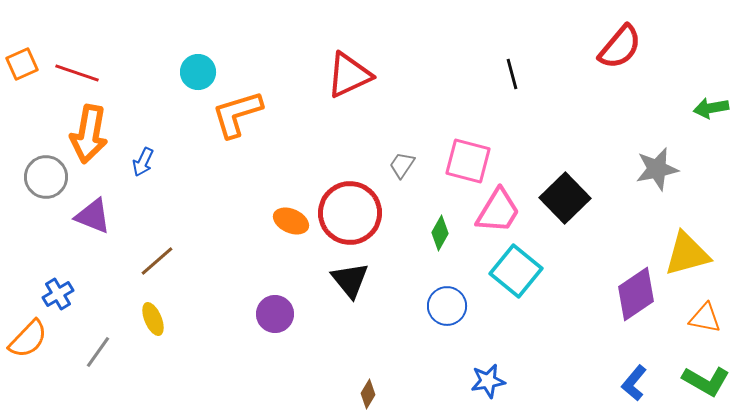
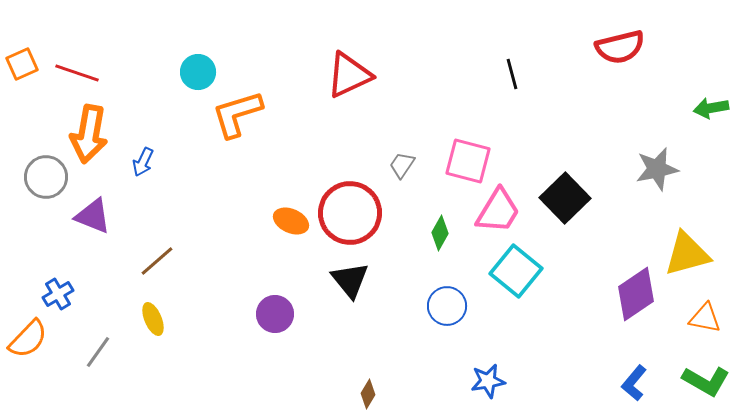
red semicircle: rotated 36 degrees clockwise
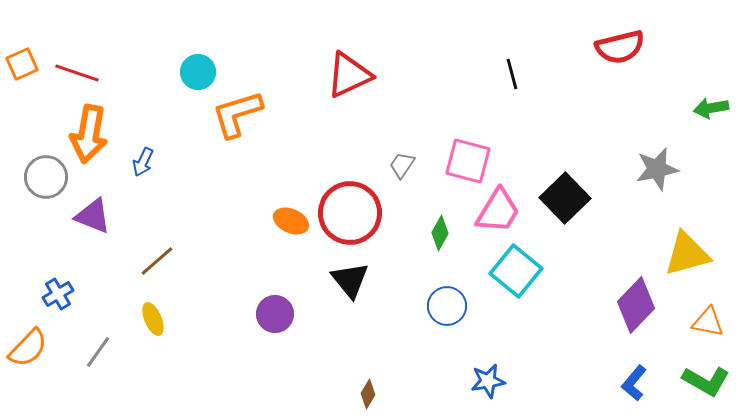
purple diamond: moved 11 px down; rotated 12 degrees counterclockwise
orange triangle: moved 3 px right, 4 px down
orange semicircle: moved 9 px down
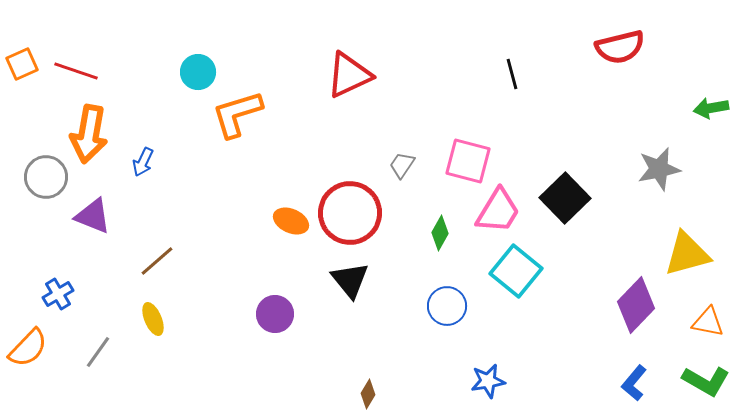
red line: moved 1 px left, 2 px up
gray star: moved 2 px right
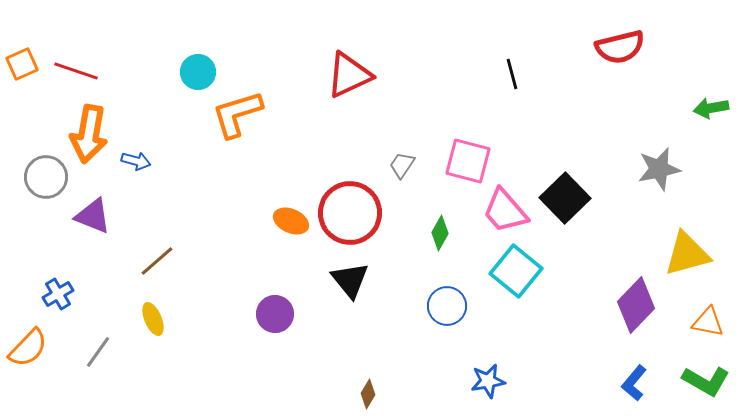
blue arrow: moved 7 px left, 1 px up; rotated 100 degrees counterclockwise
pink trapezoid: moved 7 px right; rotated 108 degrees clockwise
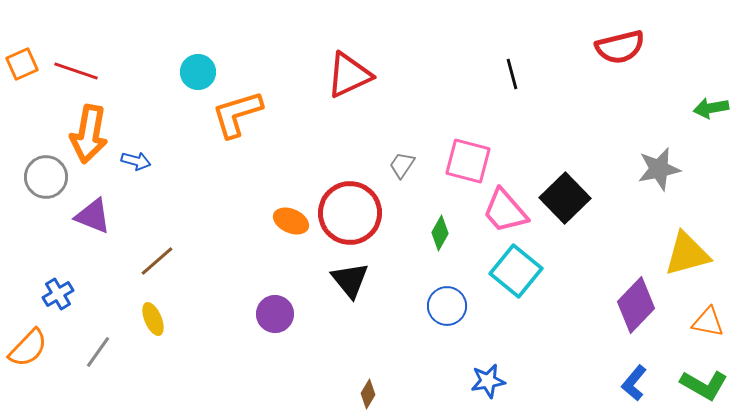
green L-shape: moved 2 px left, 4 px down
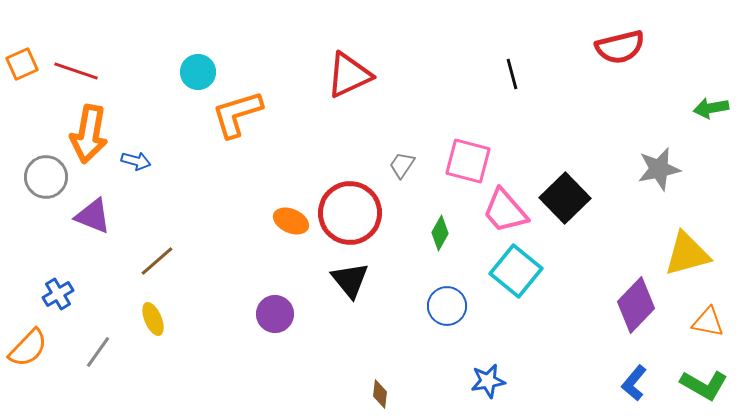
brown diamond: moved 12 px right; rotated 24 degrees counterclockwise
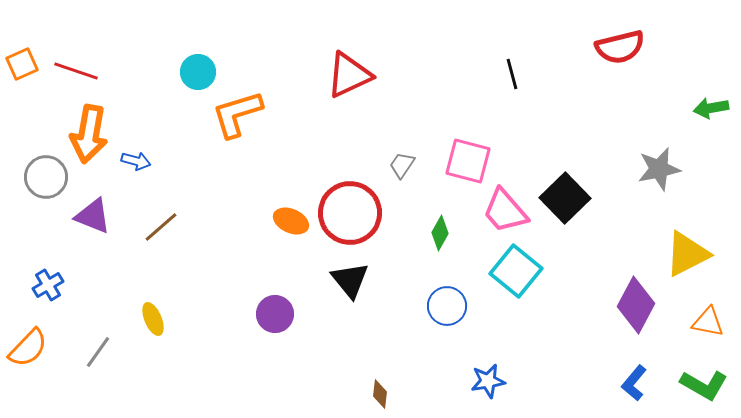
yellow triangle: rotated 12 degrees counterclockwise
brown line: moved 4 px right, 34 px up
blue cross: moved 10 px left, 9 px up
purple diamond: rotated 16 degrees counterclockwise
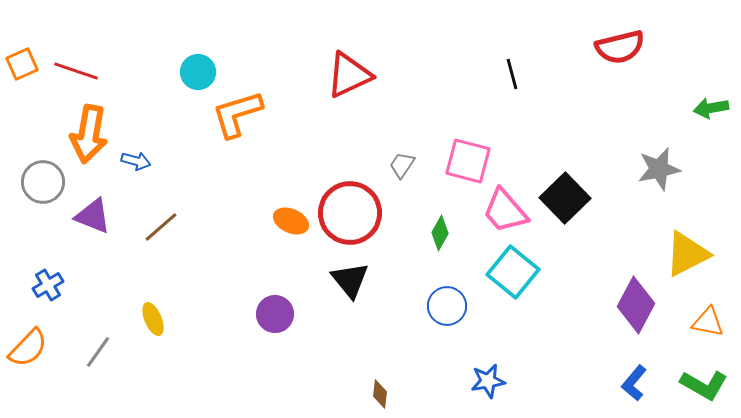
gray circle: moved 3 px left, 5 px down
cyan square: moved 3 px left, 1 px down
